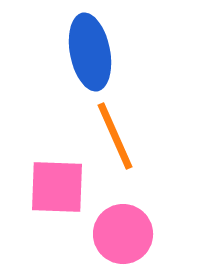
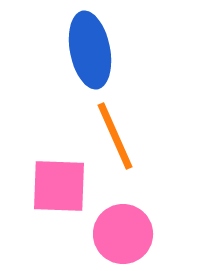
blue ellipse: moved 2 px up
pink square: moved 2 px right, 1 px up
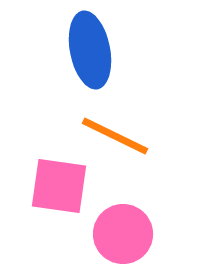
orange line: rotated 40 degrees counterclockwise
pink square: rotated 6 degrees clockwise
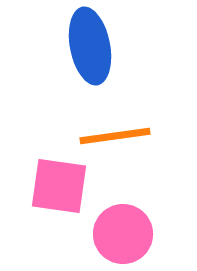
blue ellipse: moved 4 px up
orange line: rotated 34 degrees counterclockwise
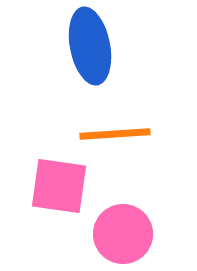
orange line: moved 2 px up; rotated 4 degrees clockwise
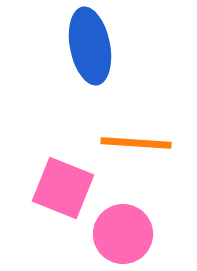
orange line: moved 21 px right, 9 px down; rotated 8 degrees clockwise
pink square: moved 4 px right, 2 px down; rotated 14 degrees clockwise
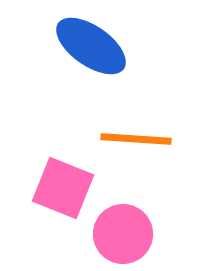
blue ellipse: moved 1 px right; rotated 44 degrees counterclockwise
orange line: moved 4 px up
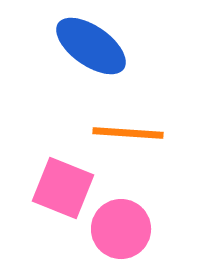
orange line: moved 8 px left, 6 px up
pink circle: moved 2 px left, 5 px up
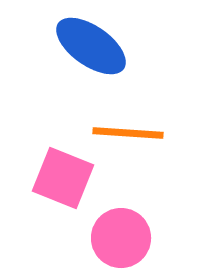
pink square: moved 10 px up
pink circle: moved 9 px down
